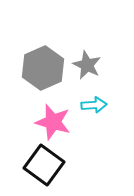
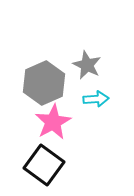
gray hexagon: moved 1 px right, 15 px down
cyan arrow: moved 2 px right, 6 px up
pink star: rotated 27 degrees clockwise
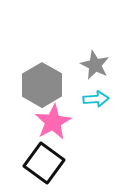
gray star: moved 8 px right
gray hexagon: moved 2 px left, 2 px down; rotated 6 degrees counterclockwise
black square: moved 2 px up
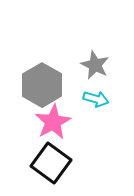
cyan arrow: rotated 20 degrees clockwise
black square: moved 7 px right
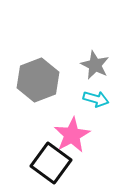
gray hexagon: moved 4 px left, 5 px up; rotated 9 degrees clockwise
pink star: moved 19 px right, 13 px down
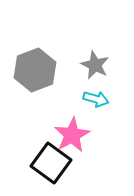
gray hexagon: moved 3 px left, 10 px up
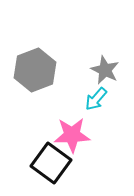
gray star: moved 10 px right, 5 px down
cyan arrow: rotated 115 degrees clockwise
pink star: rotated 27 degrees clockwise
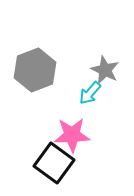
cyan arrow: moved 6 px left, 6 px up
black square: moved 3 px right
